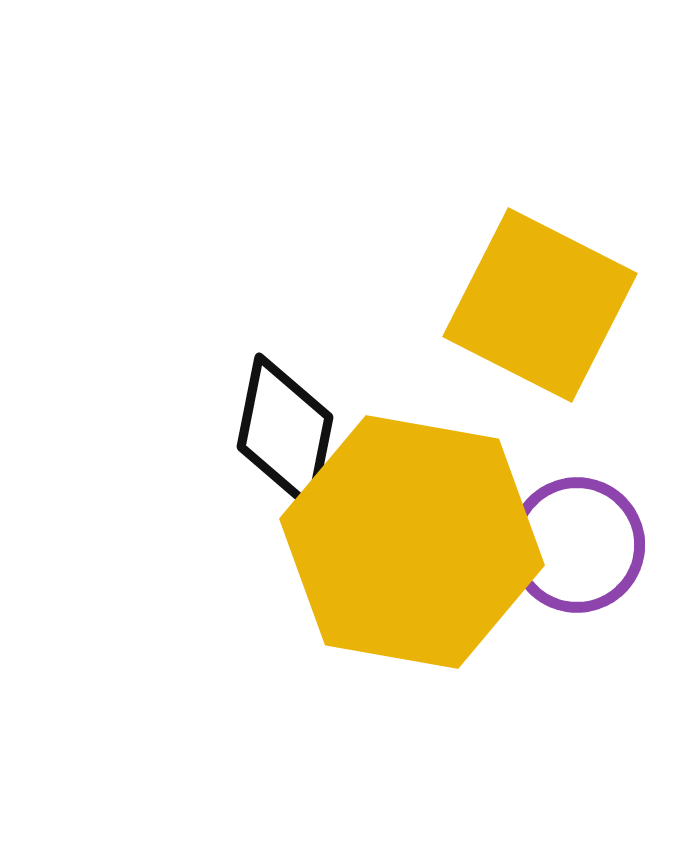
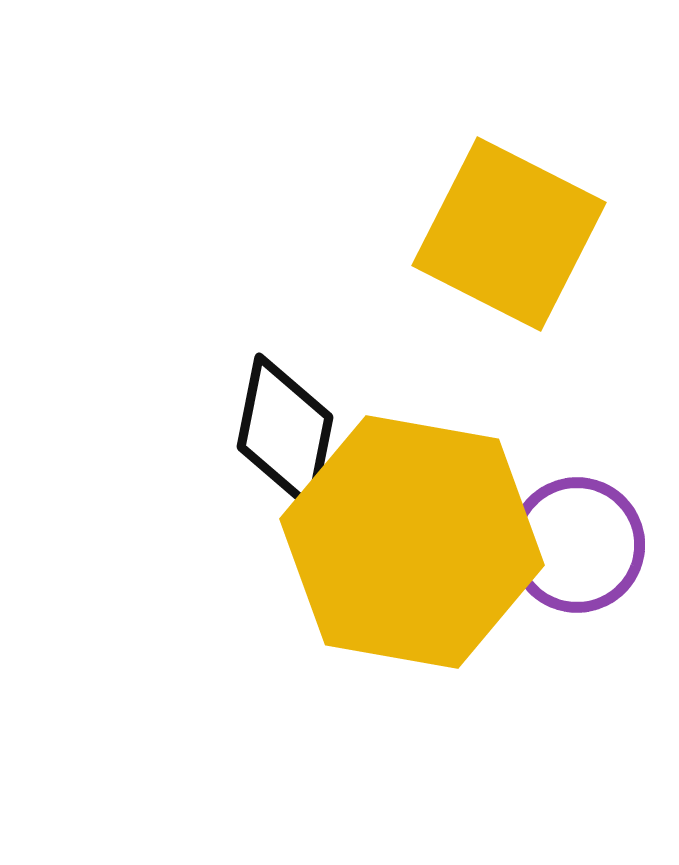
yellow square: moved 31 px left, 71 px up
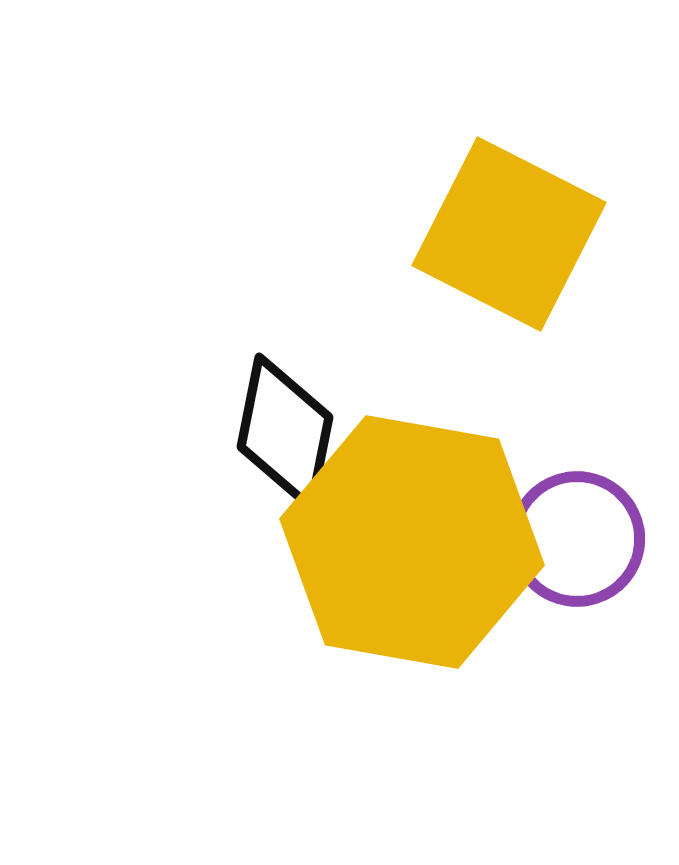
purple circle: moved 6 px up
